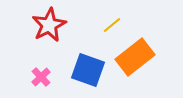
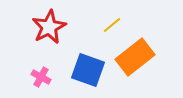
red star: moved 2 px down
pink cross: rotated 18 degrees counterclockwise
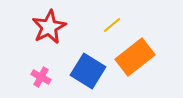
blue square: moved 1 px down; rotated 12 degrees clockwise
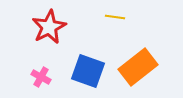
yellow line: moved 3 px right, 8 px up; rotated 48 degrees clockwise
orange rectangle: moved 3 px right, 10 px down
blue square: rotated 12 degrees counterclockwise
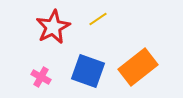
yellow line: moved 17 px left, 2 px down; rotated 42 degrees counterclockwise
red star: moved 4 px right
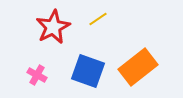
pink cross: moved 4 px left, 2 px up
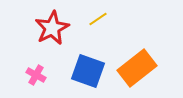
red star: moved 1 px left, 1 px down
orange rectangle: moved 1 px left, 1 px down
pink cross: moved 1 px left
